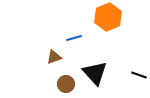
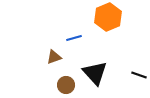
brown circle: moved 1 px down
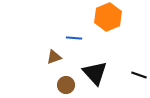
blue line: rotated 21 degrees clockwise
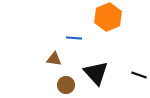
brown triangle: moved 2 px down; rotated 28 degrees clockwise
black triangle: moved 1 px right
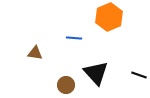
orange hexagon: moved 1 px right
brown triangle: moved 19 px left, 6 px up
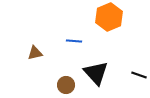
blue line: moved 3 px down
brown triangle: rotated 21 degrees counterclockwise
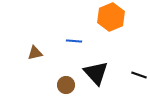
orange hexagon: moved 2 px right
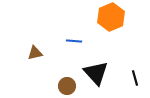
black line: moved 4 px left, 3 px down; rotated 56 degrees clockwise
brown circle: moved 1 px right, 1 px down
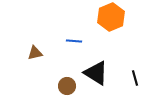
black triangle: rotated 16 degrees counterclockwise
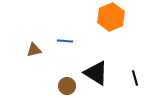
blue line: moved 9 px left
brown triangle: moved 1 px left, 3 px up
